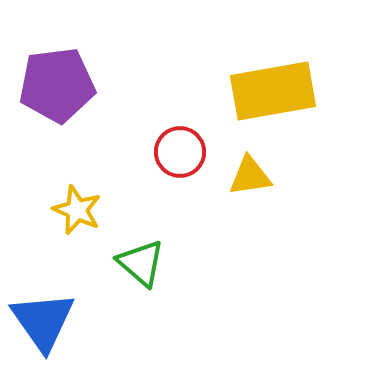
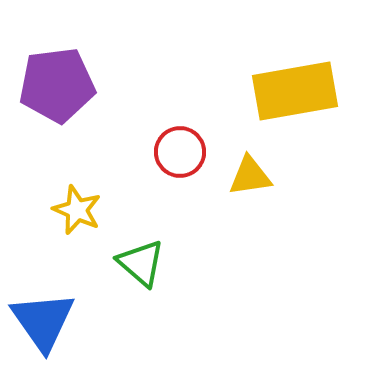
yellow rectangle: moved 22 px right
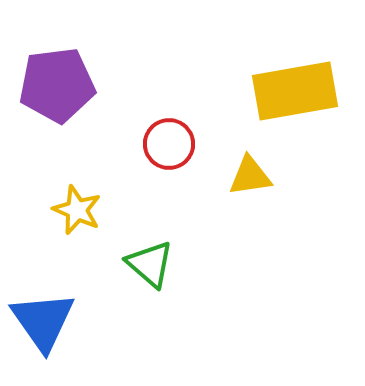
red circle: moved 11 px left, 8 px up
green triangle: moved 9 px right, 1 px down
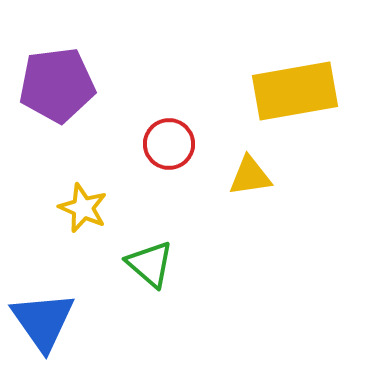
yellow star: moved 6 px right, 2 px up
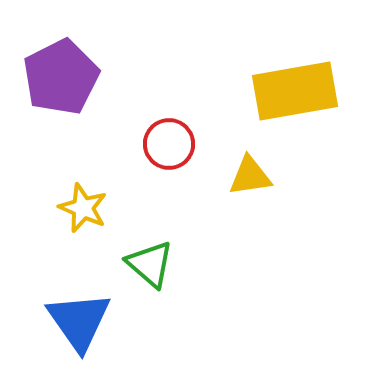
purple pentagon: moved 4 px right, 8 px up; rotated 20 degrees counterclockwise
blue triangle: moved 36 px right
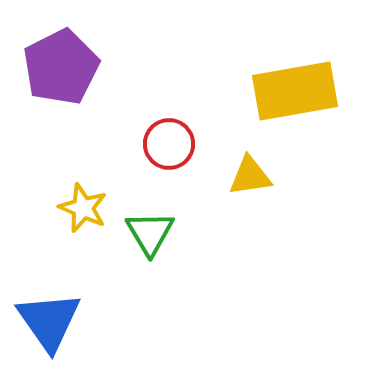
purple pentagon: moved 10 px up
green triangle: moved 31 px up; rotated 18 degrees clockwise
blue triangle: moved 30 px left
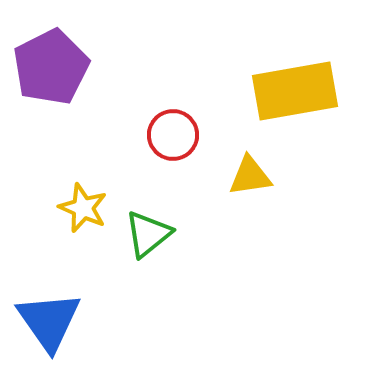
purple pentagon: moved 10 px left
red circle: moved 4 px right, 9 px up
green triangle: moved 2 px left, 1 px down; rotated 22 degrees clockwise
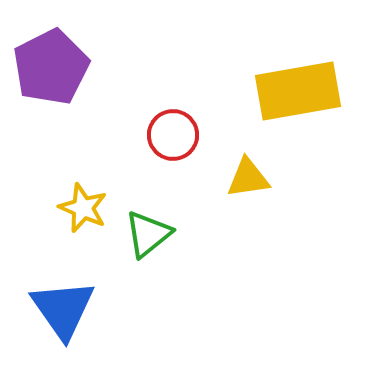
yellow rectangle: moved 3 px right
yellow triangle: moved 2 px left, 2 px down
blue triangle: moved 14 px right, 12 px up
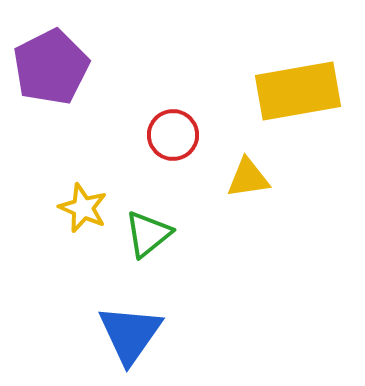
blue triangle: moved 67 px right, 25 px down; rotated 10 degrees clockwise
